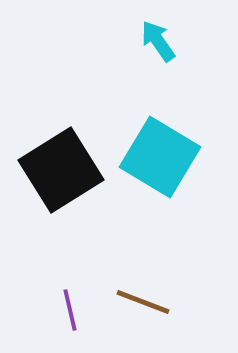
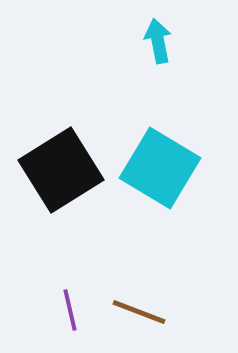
cyan arrow: rotated 24 degrees clockwise
cyan square: moved 11 px down
brown line: moved 4 px left, 10 px down
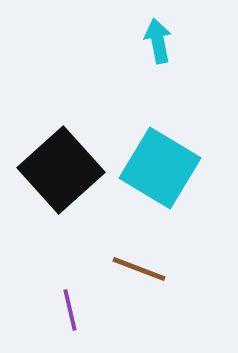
black square: rotated 10 degrees counterclockwise
brown line: moved 43 px up
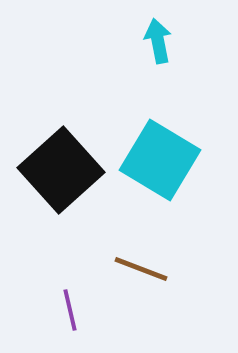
cyan square: moved 8 px up
brown line: moved 2 px right
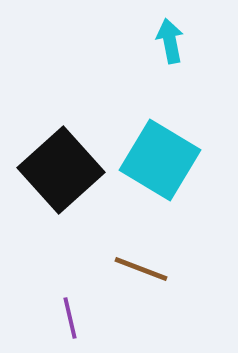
cyan arrow: moved 12 px right
purple line: moved 8 px down
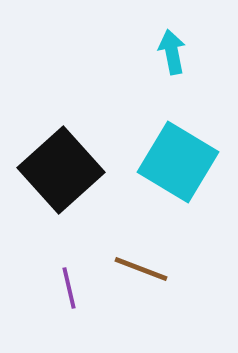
cyan arrow: moved 2 px right, 11 px down
cyan square: moved 18 px right, 2 px down
purple line: moved 1 px left, 30 px up
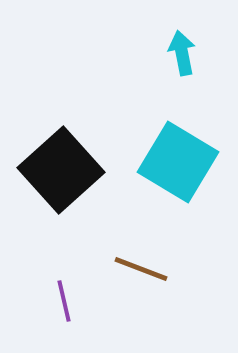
cyan arrow: moved 10 px right, 1 px down
purple line: moved 5 px left, 13 px down
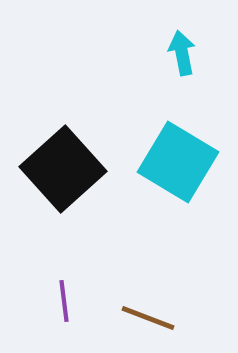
black square: moved 2 px right, 1 px up
brown line: moved 7 px right, 49 px down
purple line: rotated 6 degrees clockwise
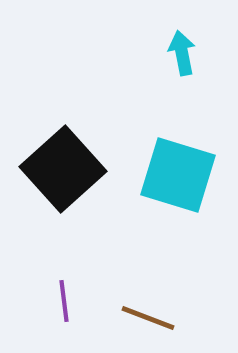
cyan square: moved 13 px down; rotated 14 degrees counterclockwise
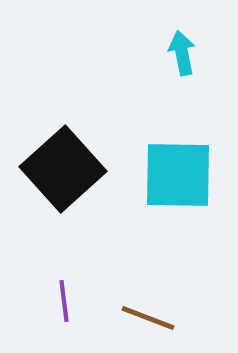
cyan square: rotated 16 degrees counterclockwise
